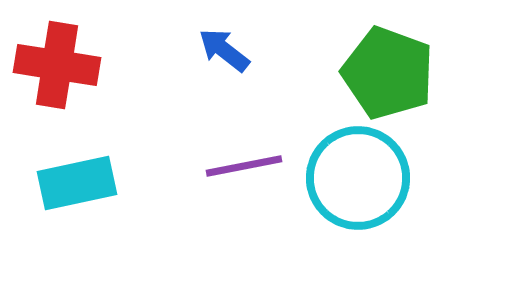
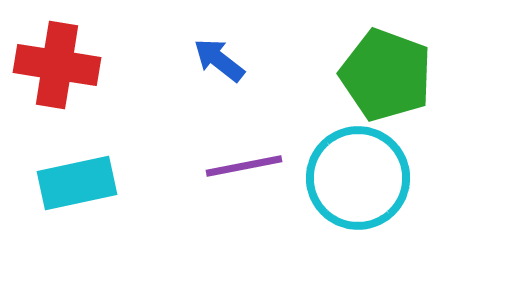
blue arrow: moved 5 px left, 10 px down
green pentagon: moved 2 px left, 2 px down
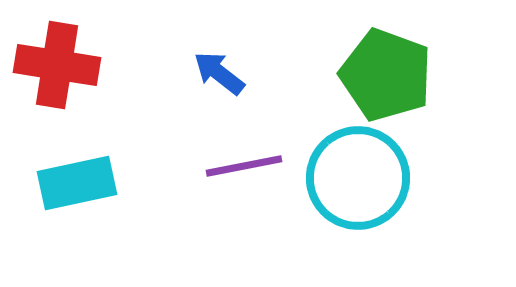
blue arrow: moved 13 px down
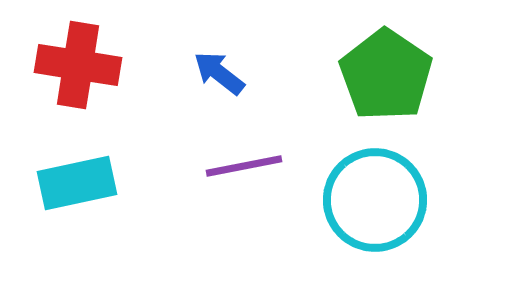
red cross: moved 21 px right
green pentagon: rotated 14 degrees clockwise
cyan circle: moved 17 px right, 22 px down
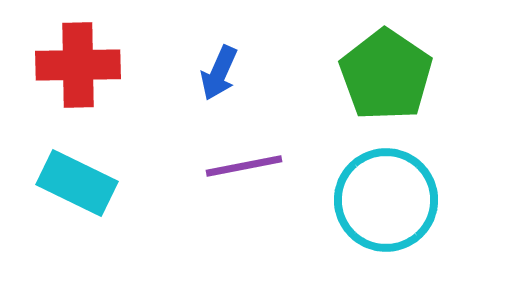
red cross: rotated 10 degrees counterclockwise
blue arrow: rotated 104 degrees counterclockwise
cyan rectangle: rotated 38 degrees clockwise
cyan circle: moved 11 px right
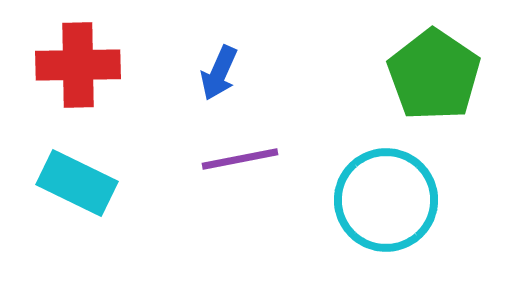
green pentagon: moved 48 px right
purple line: moved 4 px left, 7 px up
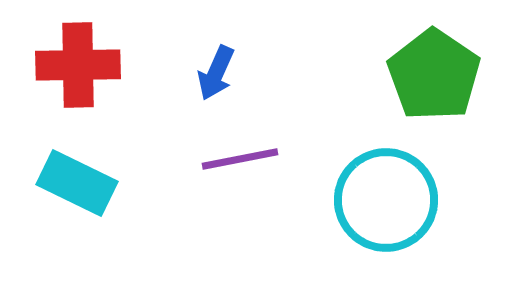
blue arrow: moved 3 px left
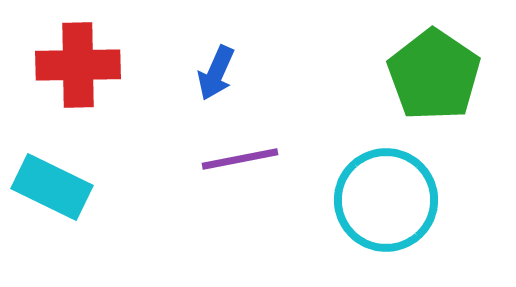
cyan rectangle: moved 25 px left, 4 px down
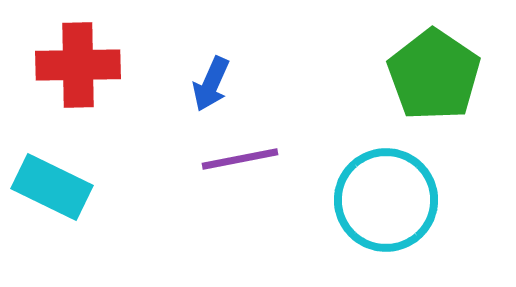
blue arrow: moved 5 px left, 11 px down
